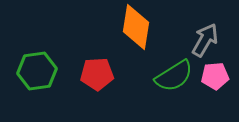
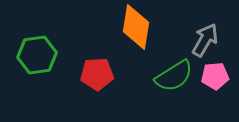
green hexagon: moved 16 px up
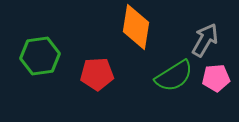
green hexagon: moved 3 px right, 1 px down
pink pentagon: moved 1 px right, 2 px down
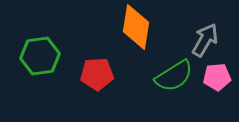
pink pentagon: moved 1 px right, 1 px up
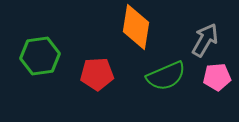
green semicircle: moved 8 px left; rotated 9 degrees clockwise
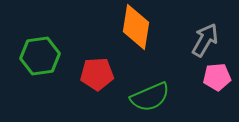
green semicircle: moved 16 px left, 21 px down
